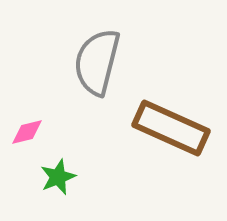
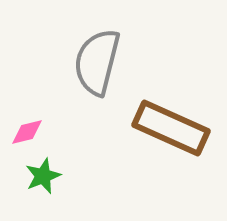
green star: moved 15 px left, 1 px up
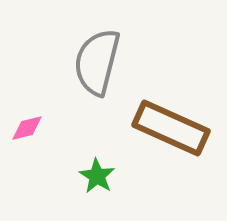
pink diamond: moved 4 px up
green star: moved 54 px right; rotated 18 degrees counterclockwise
